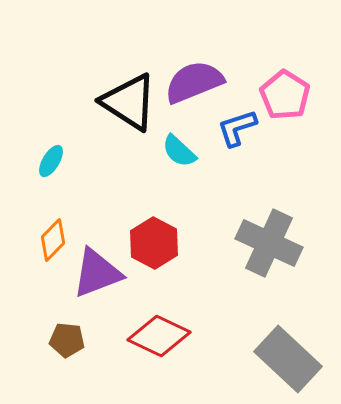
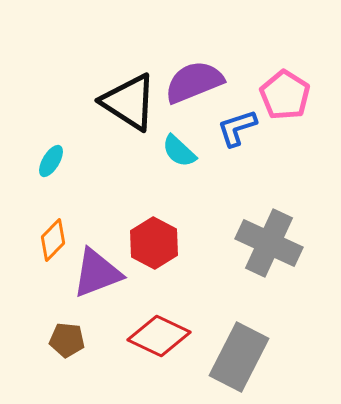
gray rectangle: moved 49 px left, 2 px up; rotated 74 degrees clockwise
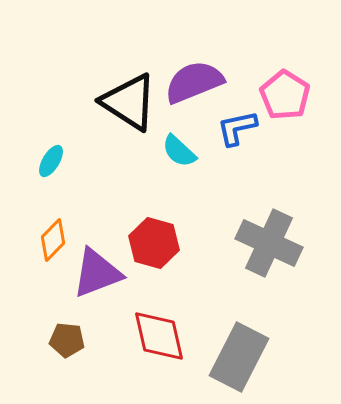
blue L-shape: rotated 6 degrees clockwise
red hexagon: rotated 12 degrees counterclockwise
red diamond: rotated 52 degrees clockwise
